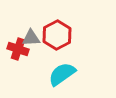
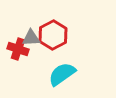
red hexagon: moved 4 px left
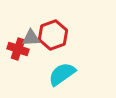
red hexagon: rotated 8 degrees clockwise
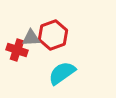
red cross: moved 1 px left, 1 px down
cyan semicircle: moved 1 px up
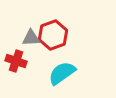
red cross: moved 1 px left, 11 px down
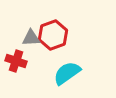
cyan semicircle: moved 5 px right
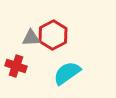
red hexagon: rotated 8 degrees counterclockwise
red cross: moved 5 px down
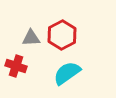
red hexagon: moved 9 px right
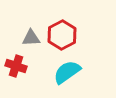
cyan semicircle: moved 1 px up
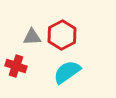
gray triangle: moved 1 px right, 1 px up
